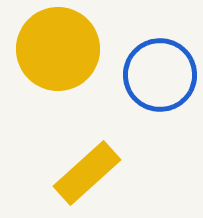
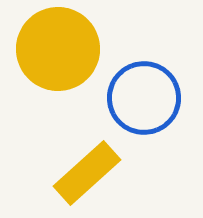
blue circle: moved 16 px left, 23 px down
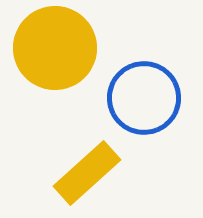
yellow circle: moved 3 px left, 1 px up
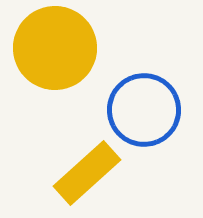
blue circle: moved 12 px down
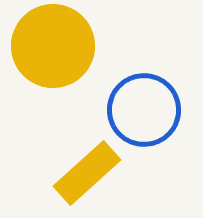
yellow circle: moved 2 px left, 2 px up
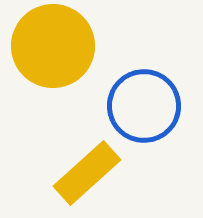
blue circle: moved 4 px up
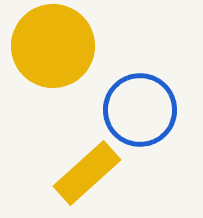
blue circle: moved 4 px left, 4 px down
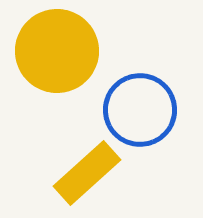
yellow circle: moved 4 px right, 5 px down
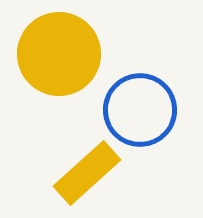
yellow circle: moved 2 px right, 3 px down
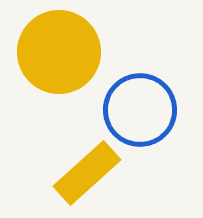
yellow circle: moved 2 px up
